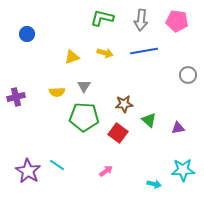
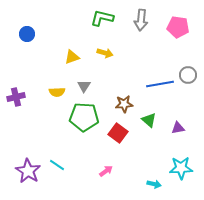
pink pentagon: moved 1 px right, 6 px down
blue line: moved 16 px right, 33 px down
cyan star: moved 2 px left, 2 px up
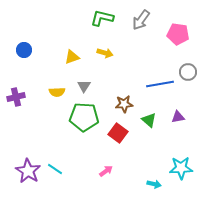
gray arrow: rotated 30 degrees clockwise
pink pentagon: moved 7 px down
blue circle: moved 3 px left, 16 px down
gray circle: moved 3 px up
purple triangle: moved 11 px up
cyan line: moved 2 px left, 4 px down
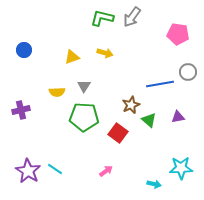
gray arrow: moved 9 px left, 3 px up
purple cross: moved 5 px right, 13 px down
brown star: moved 7 px right, 1 px down; rotated 18 degrees counterclockwise
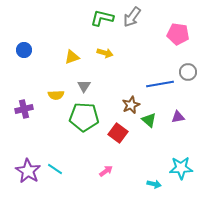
yellow semicircle: moved 1 px left, 3 px down
purple cross: moved 3 px right, 1 px up
